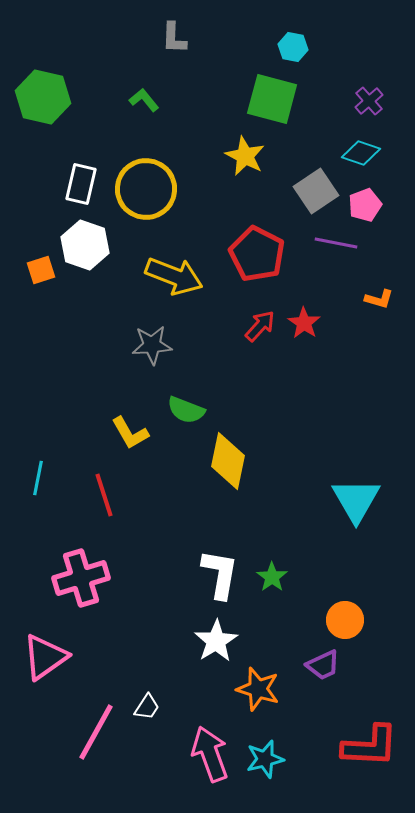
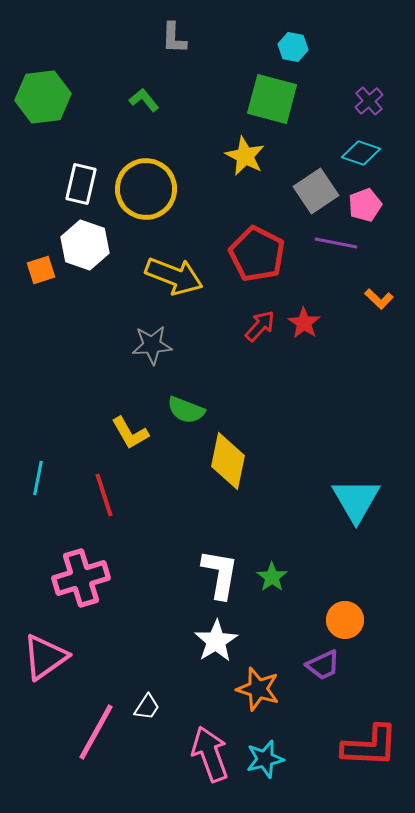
green hexagon: rotated 20 degrees counterclockwise
orange L-shape: rotated 28 degrees clockwise
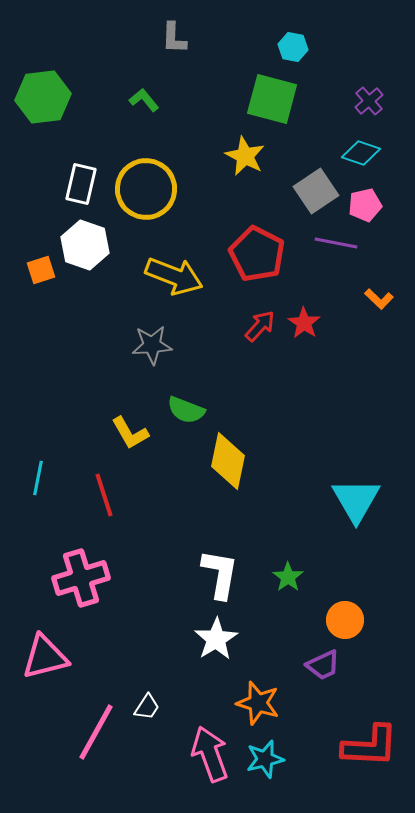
pink pentagon: rotated 8 degrees clockwise
green star: moved 16 px right
white star: moved 2 px up
pink triangle: rotated 21 degrees clockwise
orange star: moved 14 px down
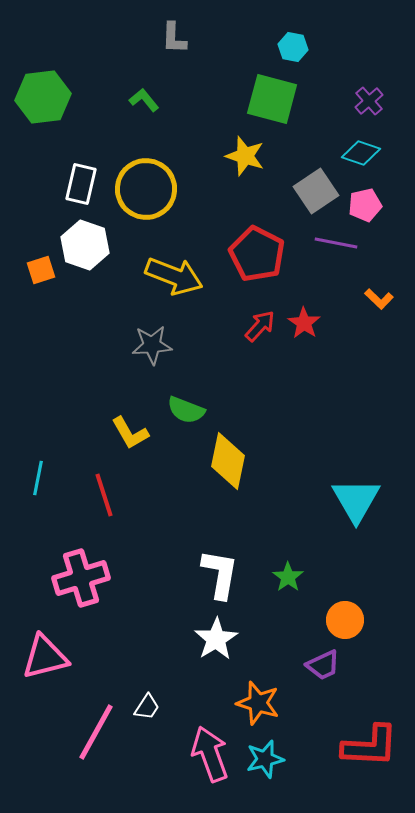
yellow star: rotated 9 degrees counterclockwise
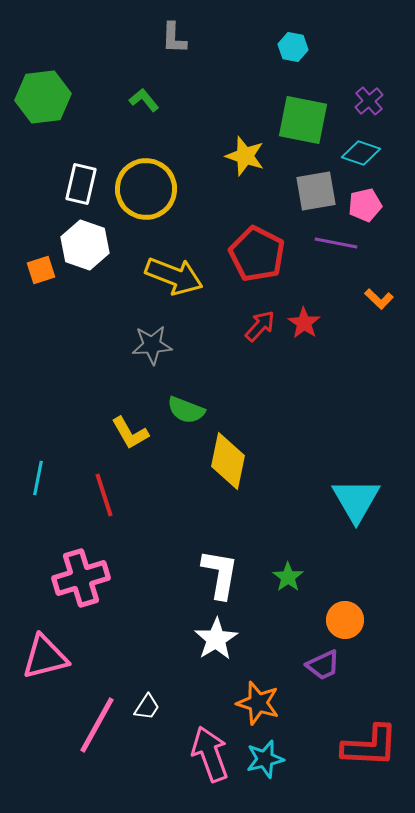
green square: moved 31 px right, 21 px down; rotated 4 degrees counterclockwise
gray square: rotated 24 degrees clockwise
pink line: moved 1 px right, 7 px up
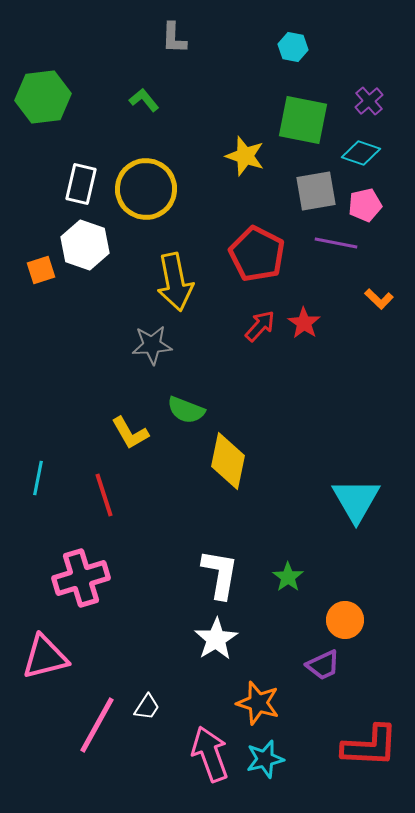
yellow arrow: moved 1 px right, 6 px down; rotated 58 degrees clockwise
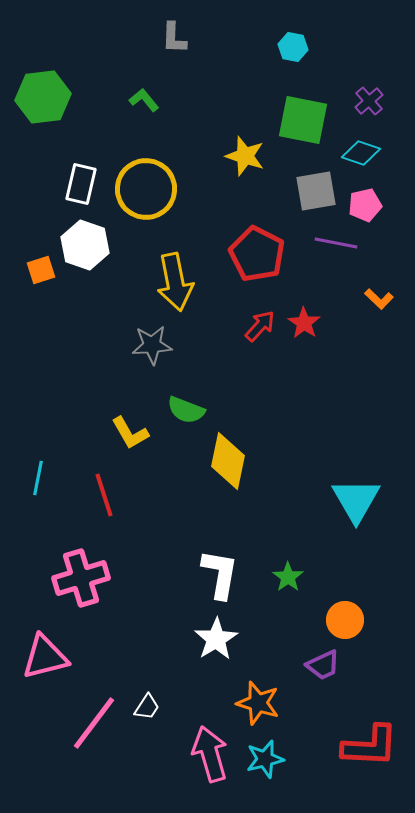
pink line: moved 3 px left, 2 px up; rotated 8 degrees clockwise
pink arrow: rotated 4 degrees clockwise
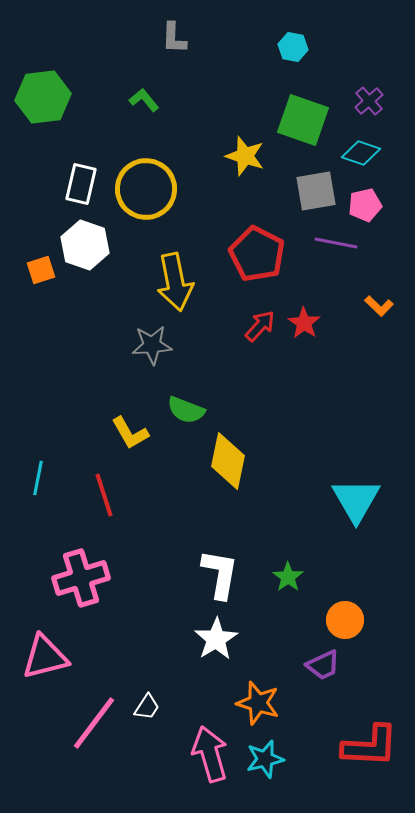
green square: rotated 8 degrees clockwise
orange L-shape: moved 7 px down
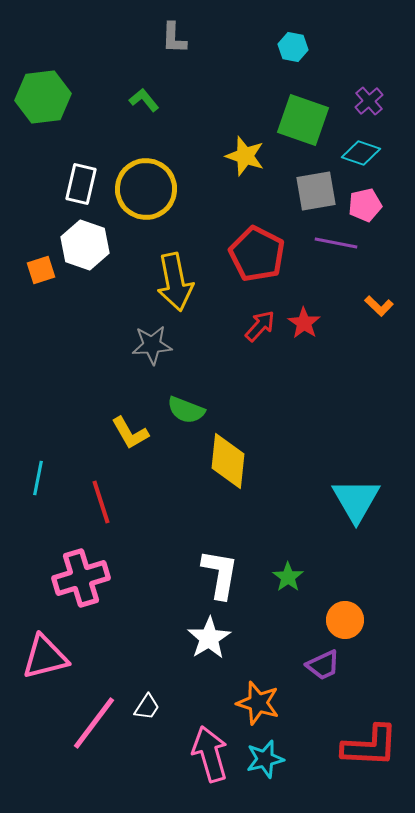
yellow diamond: rotated 6 degrees counterclockwise
red line: moved 3 px left, 7 px down
white star: moved 7 px left, 1 px up
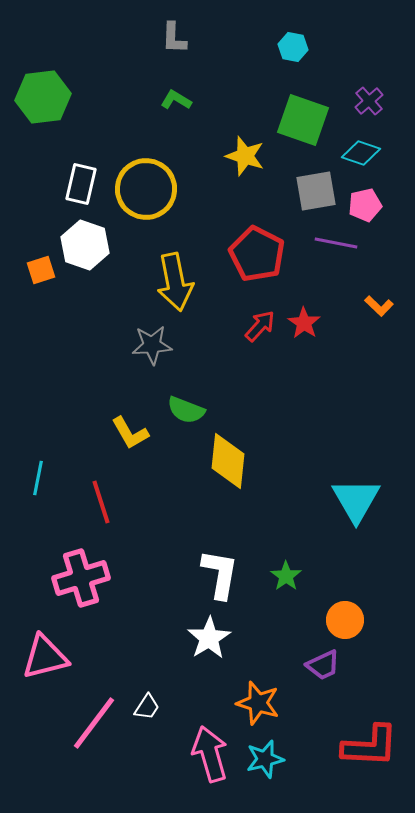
green L-shape: moved 32 px right; rotated 20 degrees counterclockwise
green star: moved 2 px left, 1 px up
